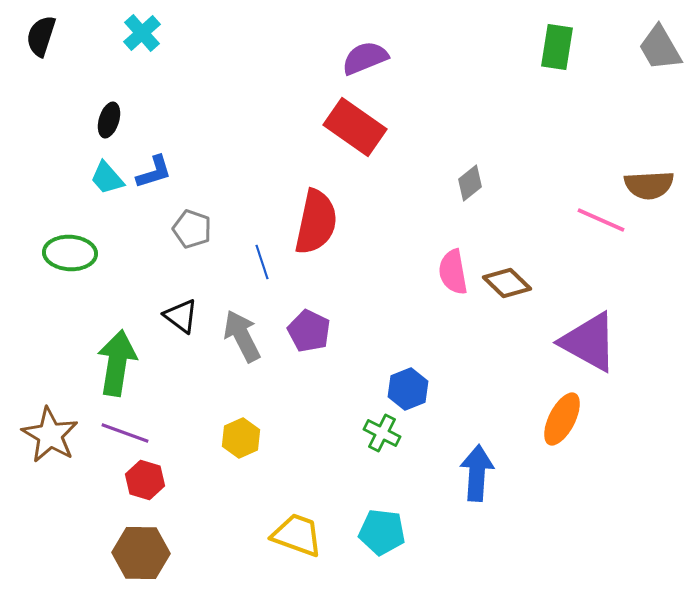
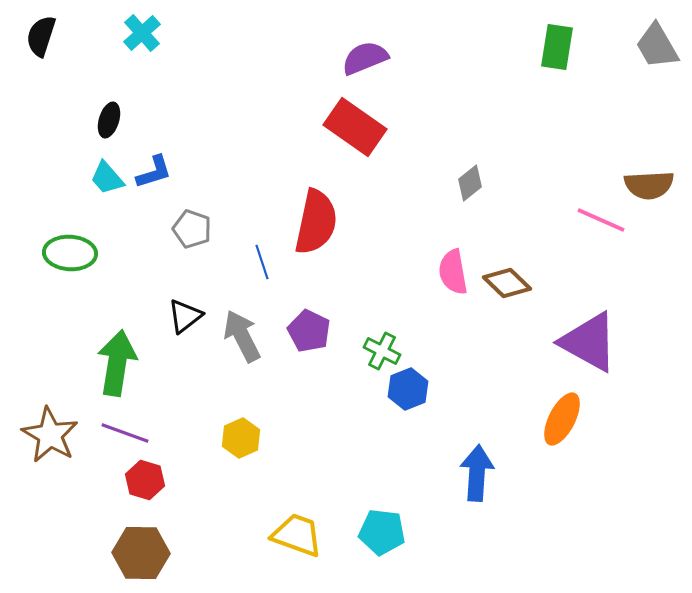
gray trapezoid: moved 3 px left, 2 px up
black triangle: moved 4 px right; rotated 45 degrees clockwise
green cross: moved 82 px up
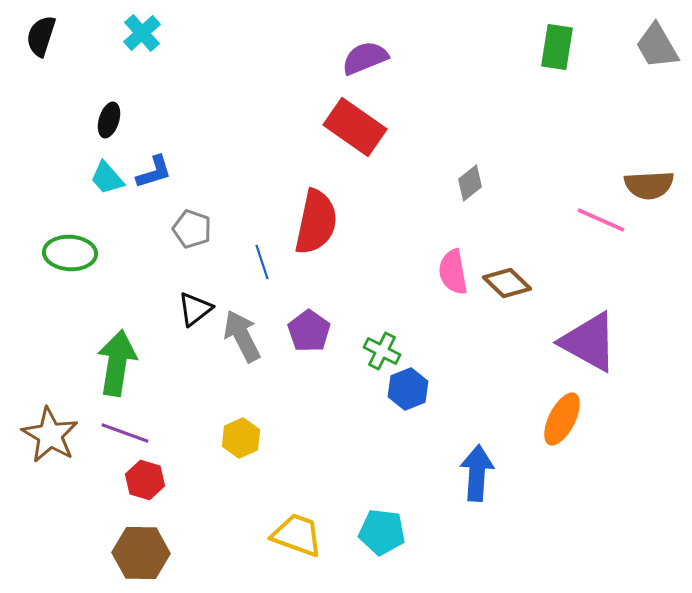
black triangle: moved 10 px right, 7 px up
purple pentagon: rotated 9 degrees clockwise
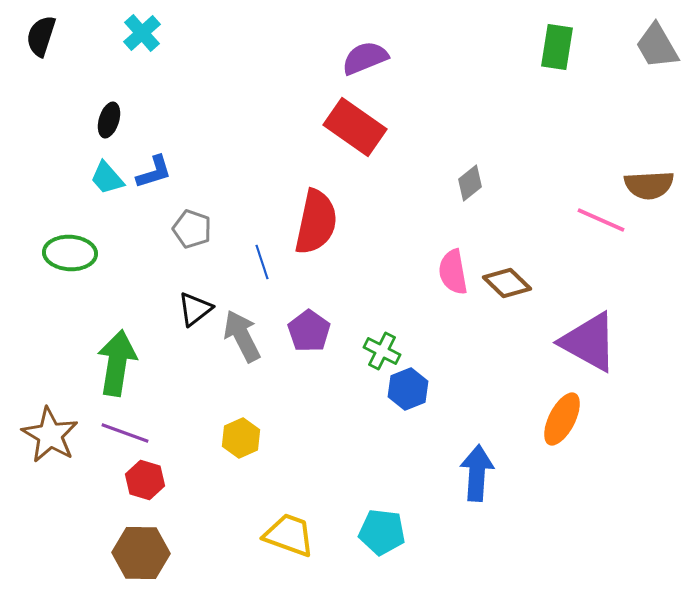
yellow trapezoid: moved 8 px left
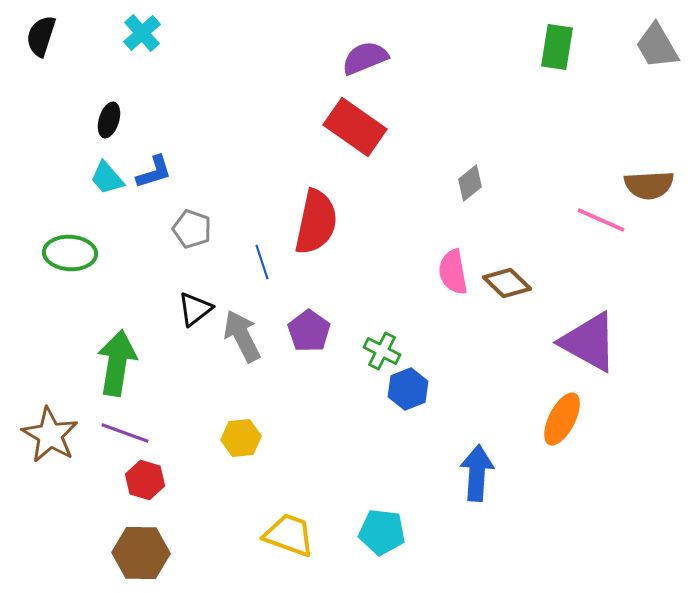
yellow hexagon: rotated 18 degrees clockwise
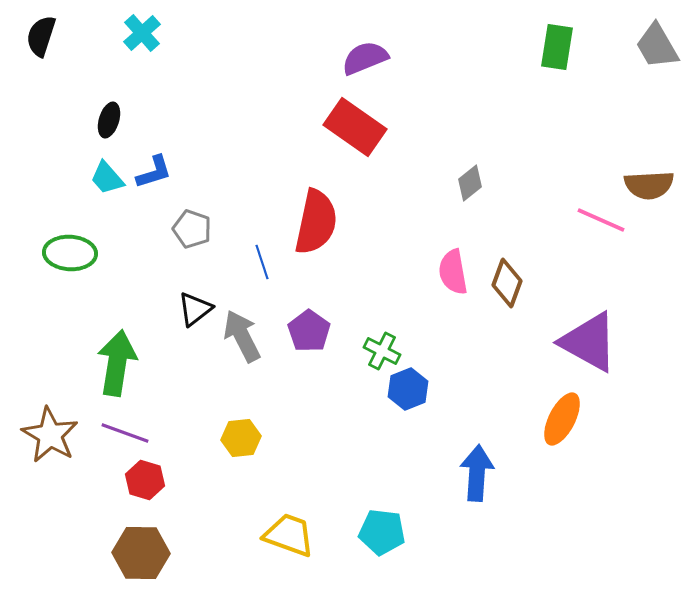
brown diamond: rotated 66 degrees clockwise
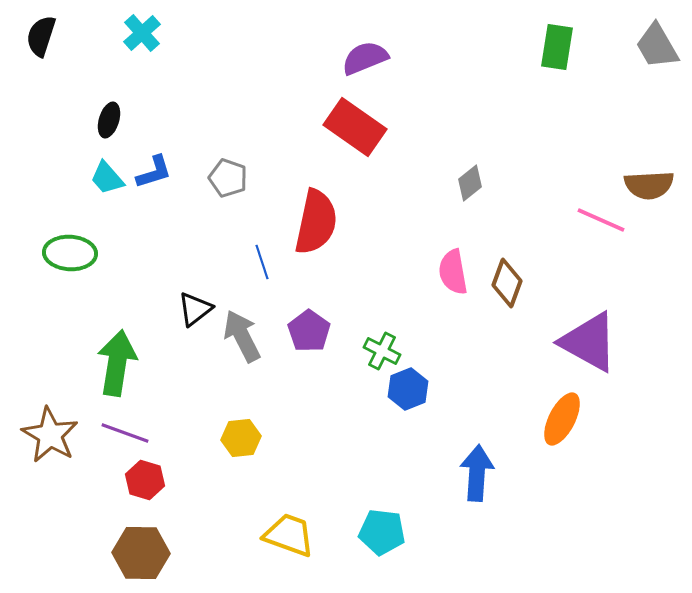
gray pentagon: moved 36 px right, 51 px up
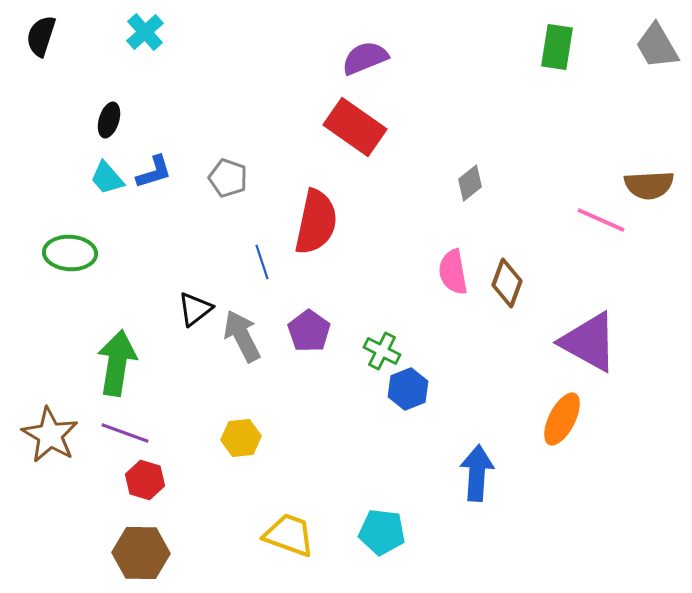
cyan cross: moved 3 px right, 1 px up
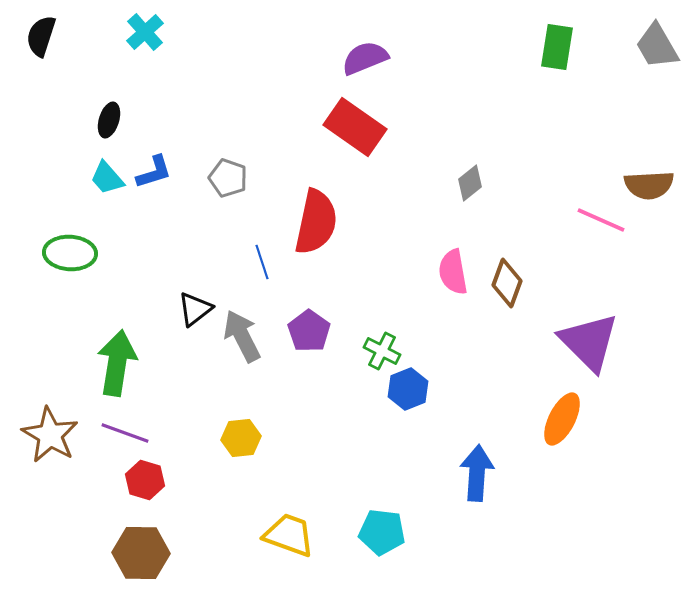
purple triangle: rotated 16 degrees clockwise
